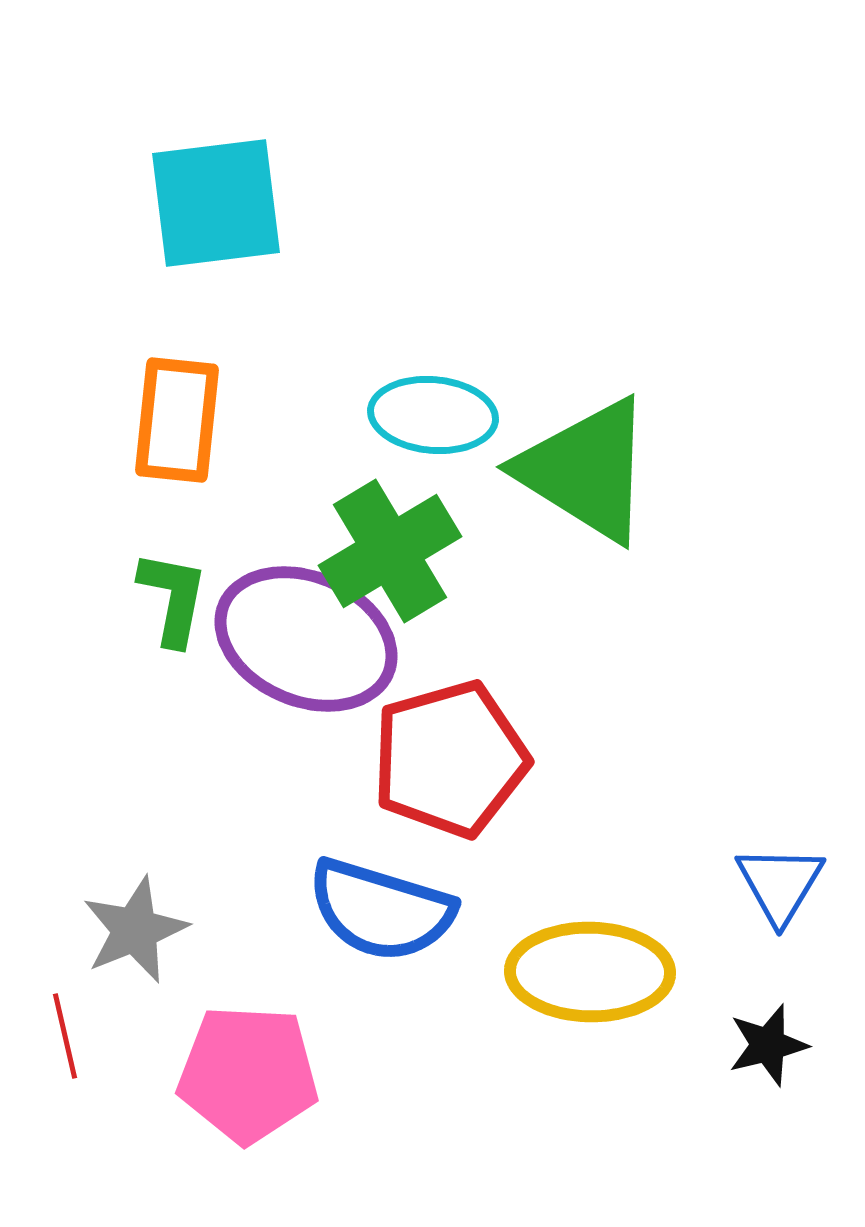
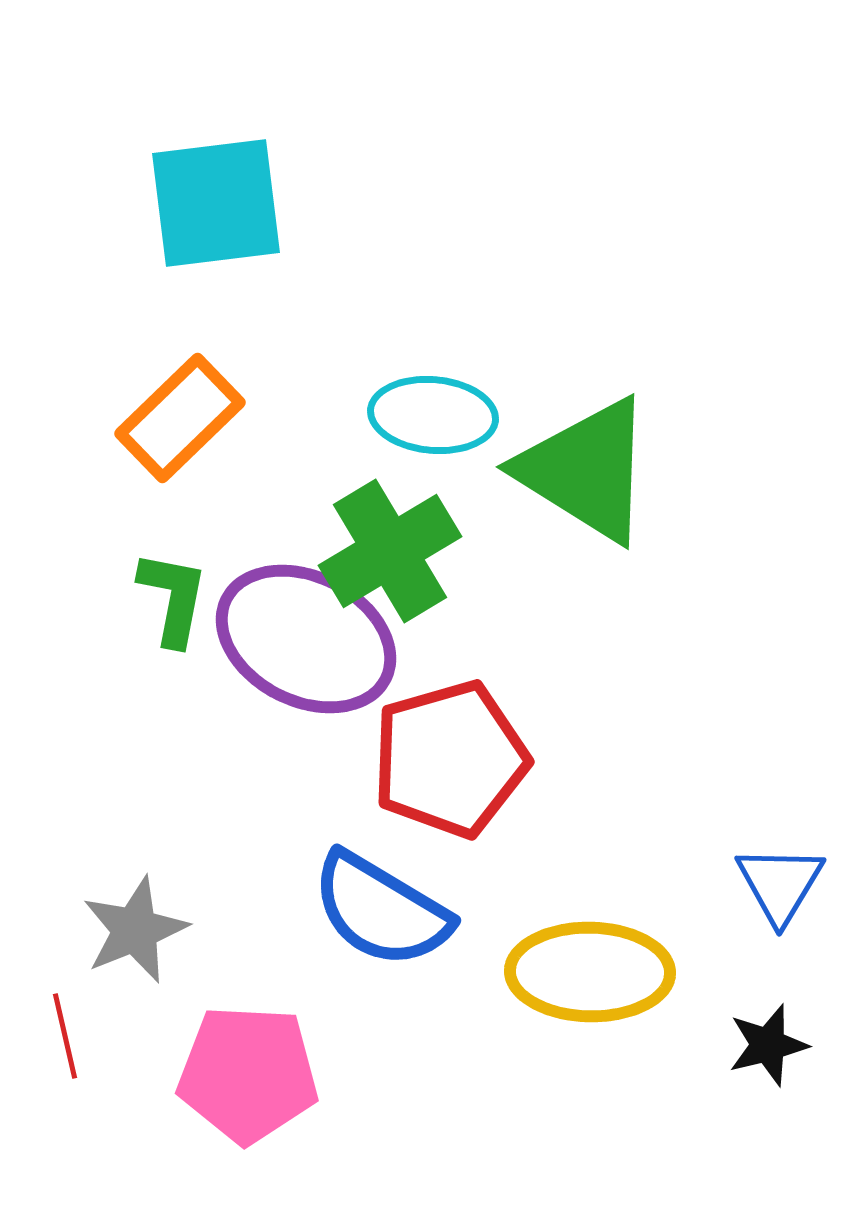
orange rectangle: moved 3 px right, 2 px up; rotated 40 degrees clockwise
purple ellipse: rotated 4 degrees clockwise
blue semicircle: rotated 14 degrees clockwise
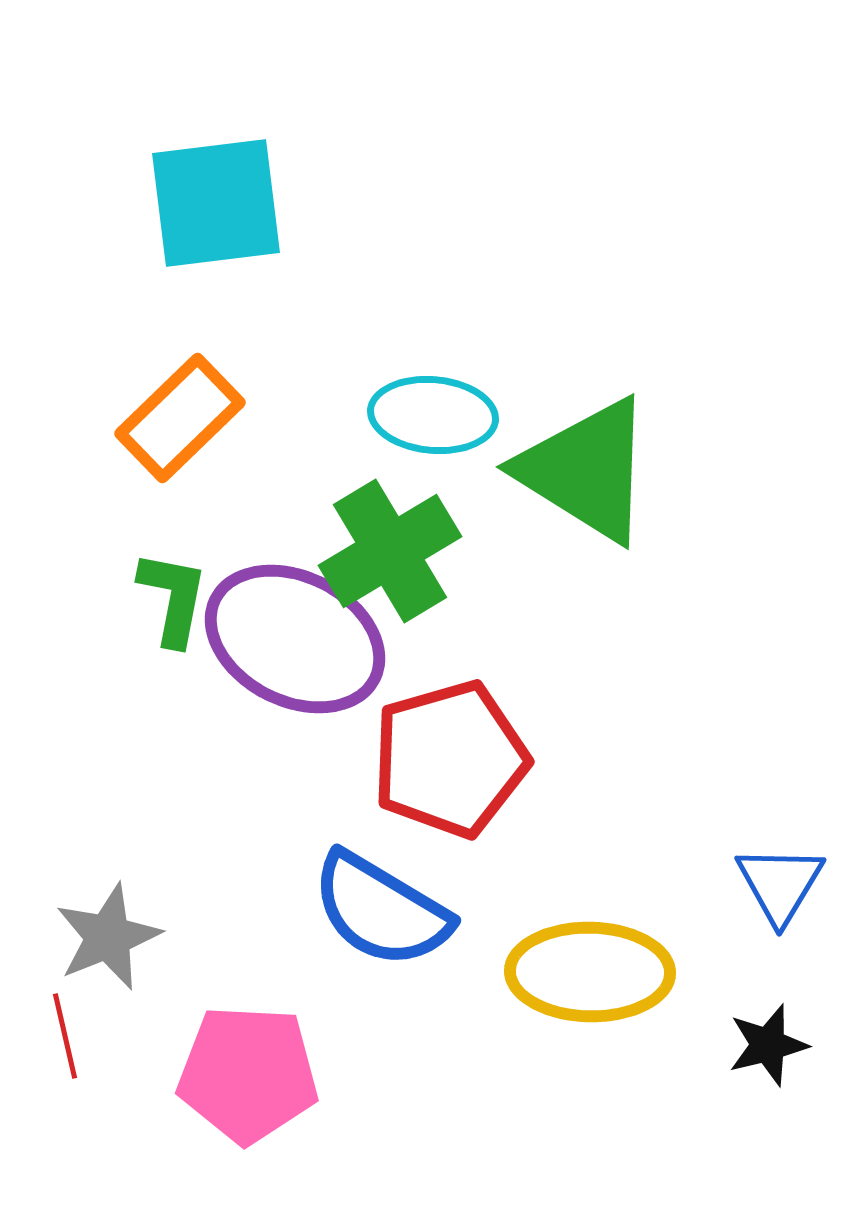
purple ellipse: moved 11 px left
gray star: moved 27 px left, 7 px down
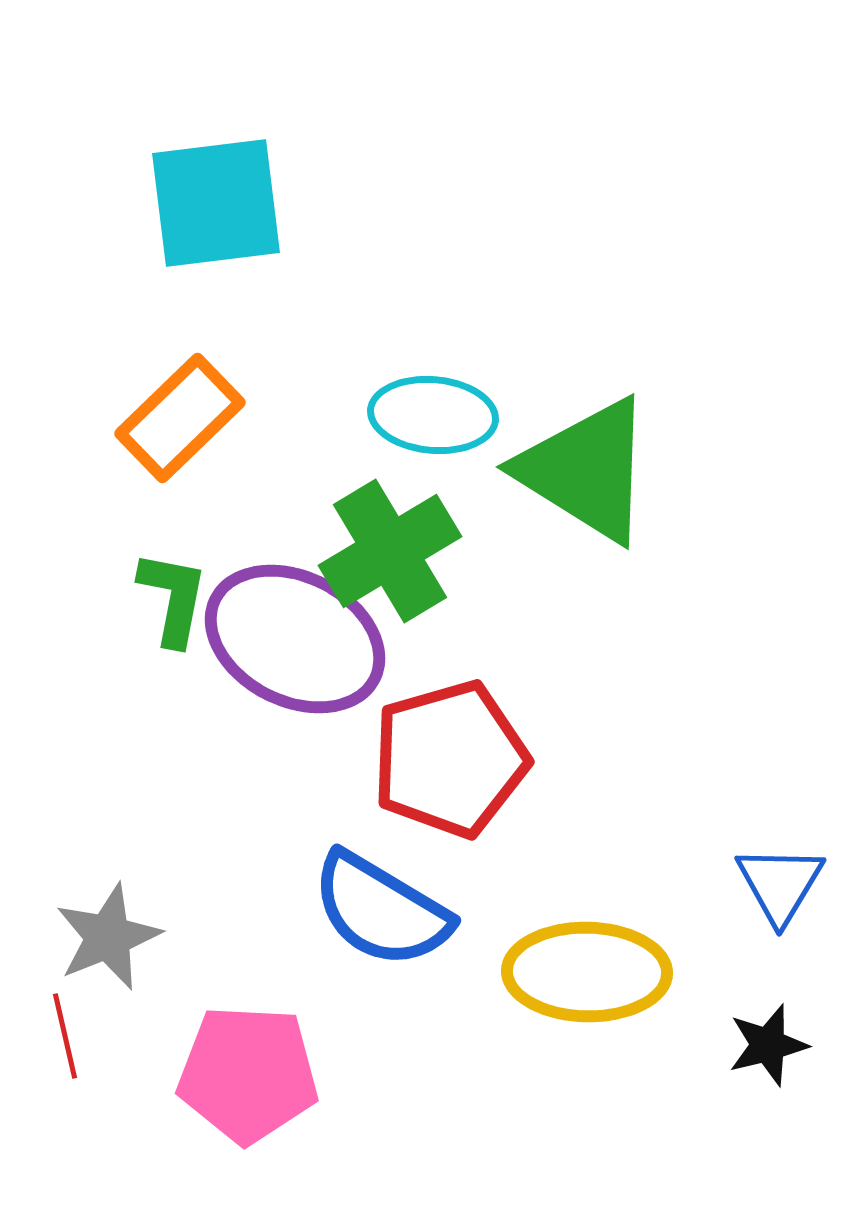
yellow ellipse: moved 3 px left
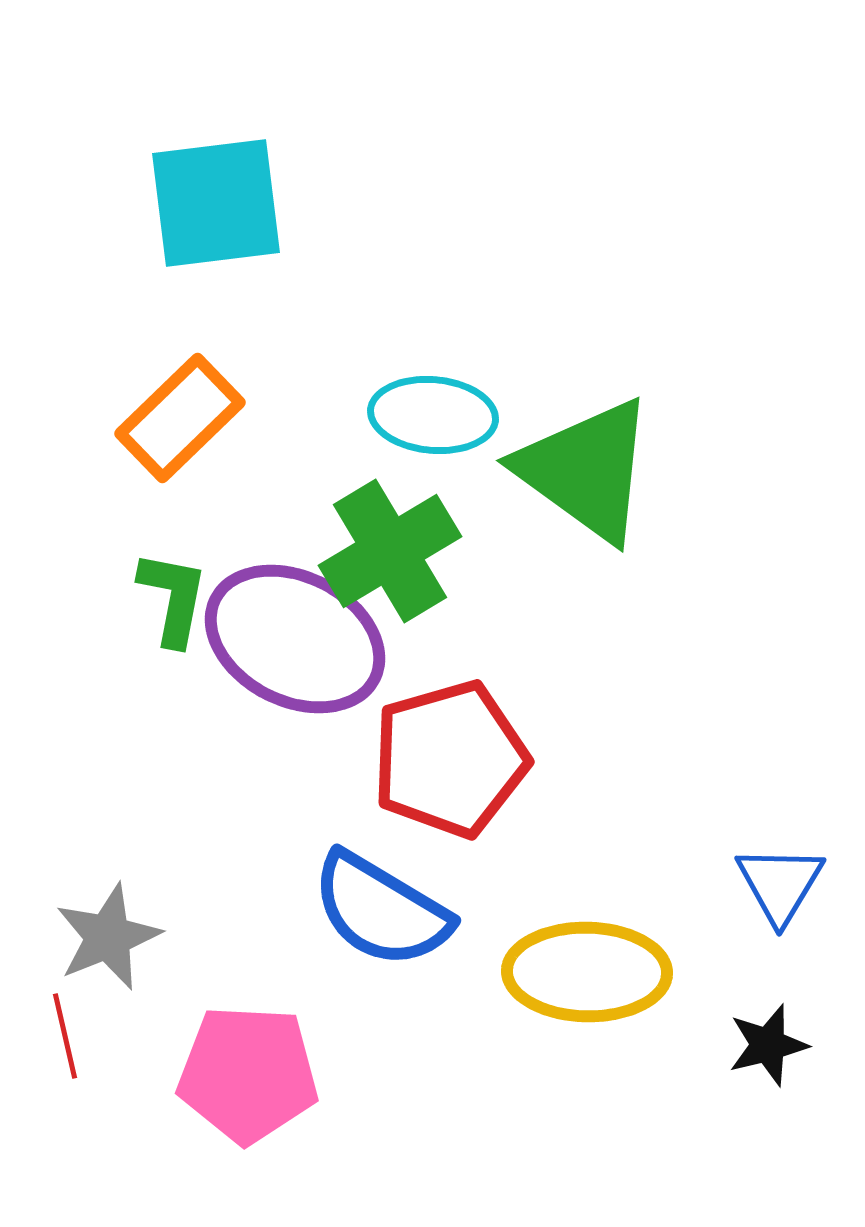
green triangle: rotated 4 degrees clockwise
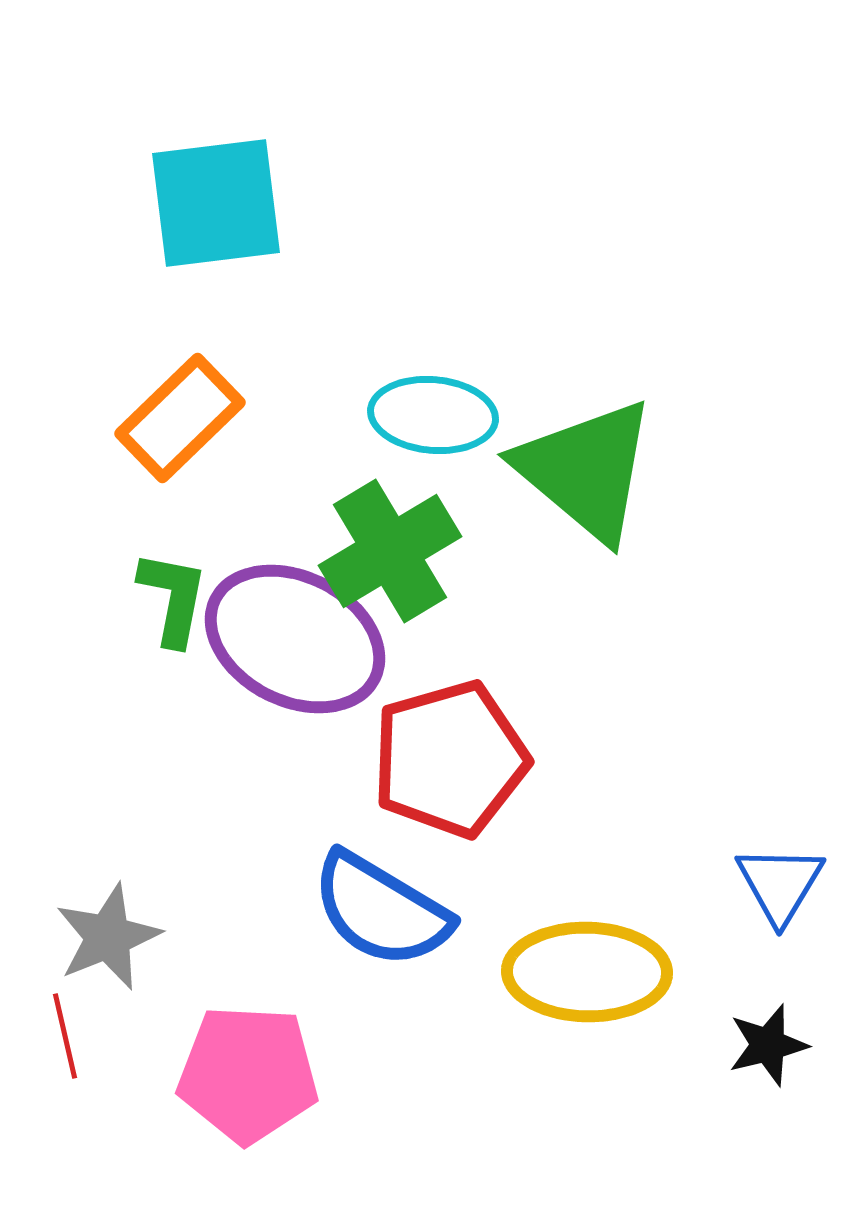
green triangle: rotated 4 degrees clockwise
